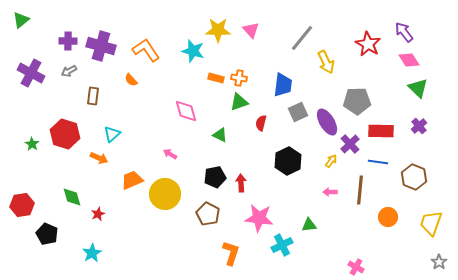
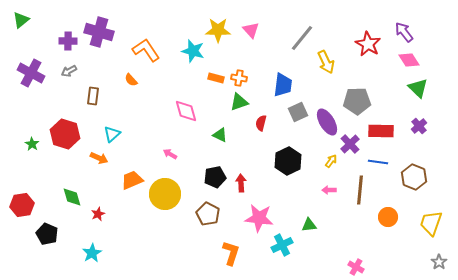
purple cross at (101, 46): moved 2 px left, 14 px up
pink arrow at (330, 192): moved 1 px left, 2 px up
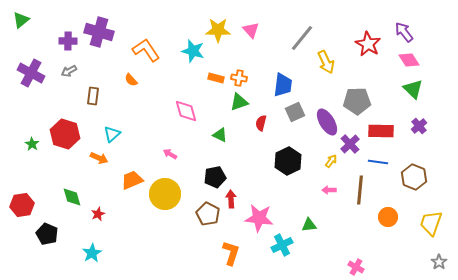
green triangle at (418, 88): moved 5 px left, 1 px down
gray square at (298, 112): moved 3 px left
red arrow at (241, 183): moved 10 px left, 16 px down
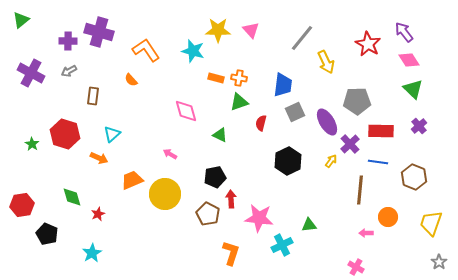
pink arrow at (329, 190): moved 37 px right, 43 px down
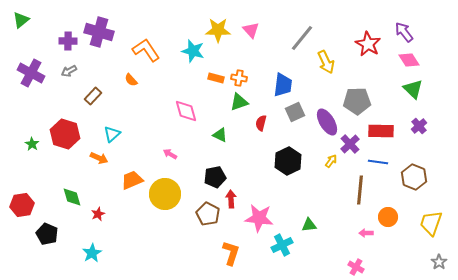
brown rectangle at (93, 96): rotated 36 degrees clockwise
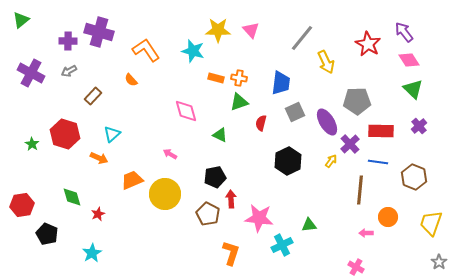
blue trapezoid at (283, 85): moved 2 px left, 2 px up
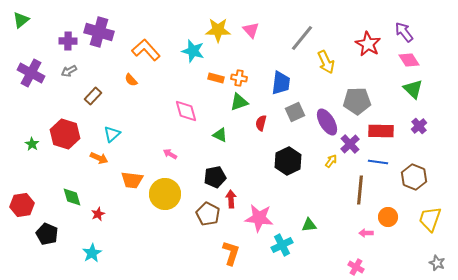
orange L-shape at (146, 50): rotated 8 degrees counterclockwise
orange trapezoid at (132, 180): rotated 150 degrees counterclockwise
yellow trapezoid at (431, 223): moved 1 px left, 4 px up
gray star at (439, 262): moved 2 px left, 1 px down; rotated 14 degrees counterclockwise
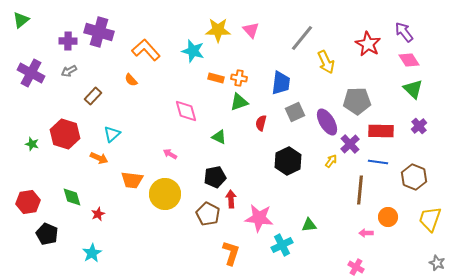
green triangle at (220, 135): moved 1 px left, 2 px down
green star at (32, 144): rotated 16 degrees counterclockwise
red hexagon at (22, 205): moved 6 px right, 3 px up
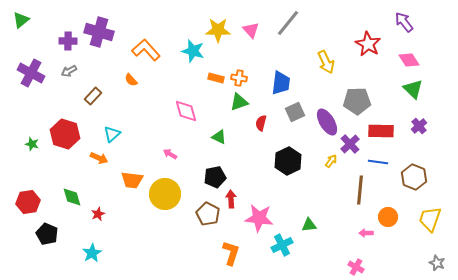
purple arrow at (404, 32): moved 10 px up
gray line at (302, 38): moved 14 px left, 15 px up
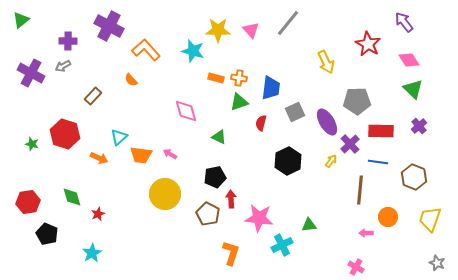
purple cross at (99, 32): moved 10 px right, 6 px up; rotated 12 degrees clockwise
gray arrow at (69, 71): moved 6 px left, 5 px up
blue trapezoid at (281, 83): moved 10 px left, 5 px down
cyan triangle at (112, 134): moved 7 px right, 3 px down
orange trapezoid at (132, 180): moved 9 px right, 25 px up
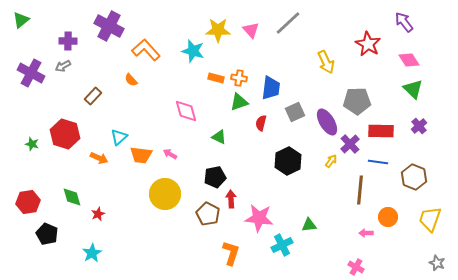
gray line at (288, 23): rotated 8 degrees clockwise
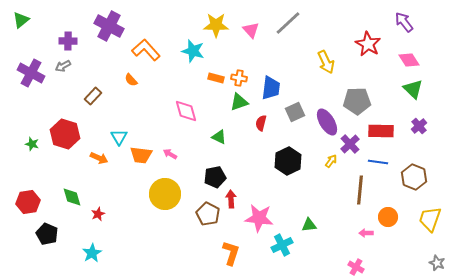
yellow star at (218, 30): moved 2 px left, 5 px up
cyan triangle at (119, 137): rotated 18 degrees counterclockwise
